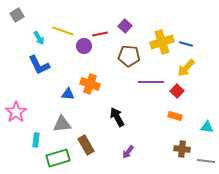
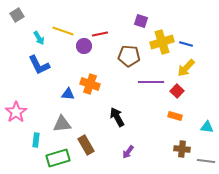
purple square: moved 16 px right, 5 px up; rotated 24 degrees counterclockwise
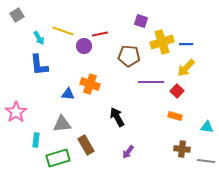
blue line: rotated 16 degrees counterclockwise
blue L-shape: rotated 20 degrees clockwise
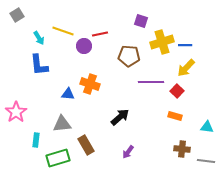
blue line: moved 1 px left, 1 px down
black arrow: moved 3 px right; rotated 78 degrees clockwise
